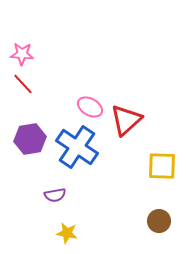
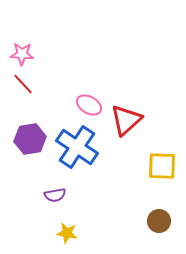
pink ellipse: moved 1 px left, 2 px up
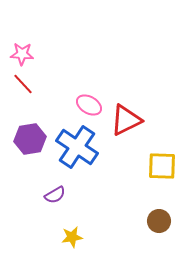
red triangle: rotated 16 degrees clockwise
purple semicircle: rotated 20 degrees counterclockwise
yellow star: moved 5 px right, 4 px down; rotated 20 degrees counterclockwise
